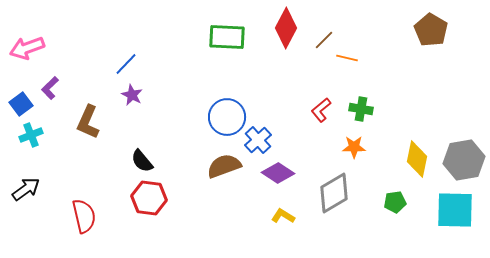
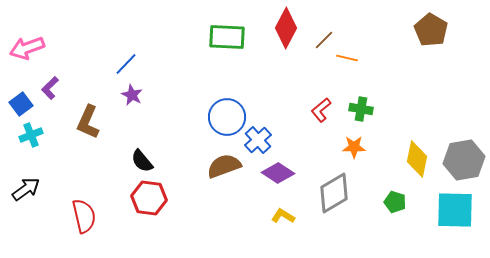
green pentagon: rotated 25 degrees clockwise
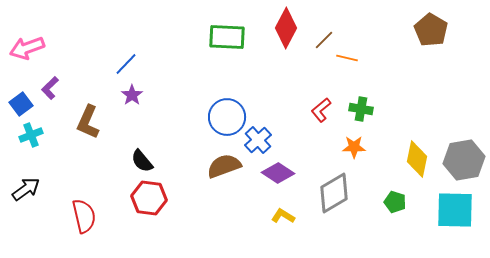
purple star: rotated 10 degrees clockwise
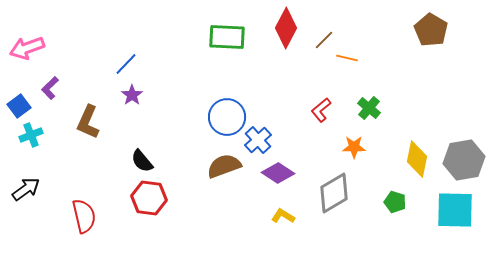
blue square: moved 2 px left, 2 px down
green cross: moved 8 px right, 1 px up; rotated 30 degrees clockwise
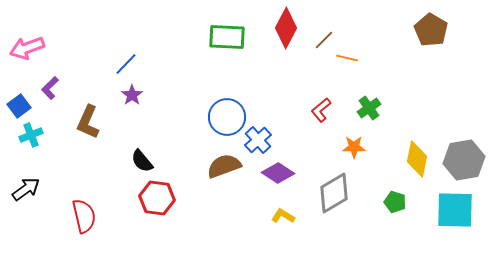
green cross: rotated 15 degrees clockwise
red hexagon: moved 8 px right
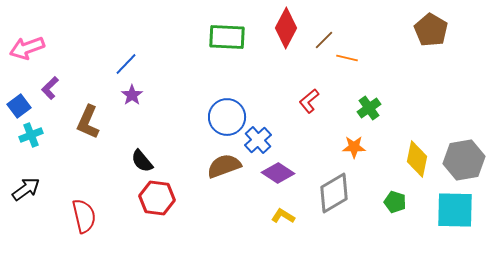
red L-shape: moved 12 px left, 9 px up
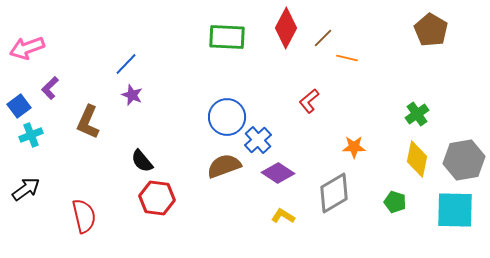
brown line: moved 1 px left, 2 px up
purple star: rotated 15 degrees counterclockwise
green cross: moved 48 px right, 6 px down
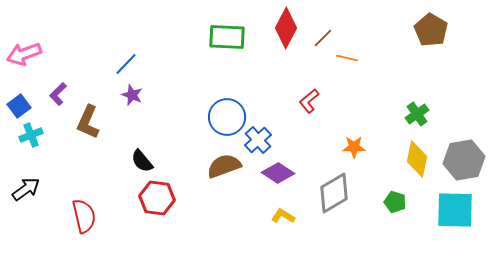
pink arrow: moved 3 px left, 6 px down
purple L-shape: moved 8 px right, 6 px down
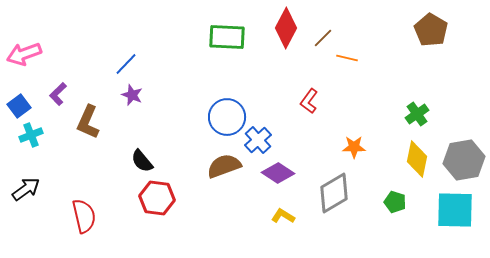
red L-shape: rotated 15 degrees counterclockwise
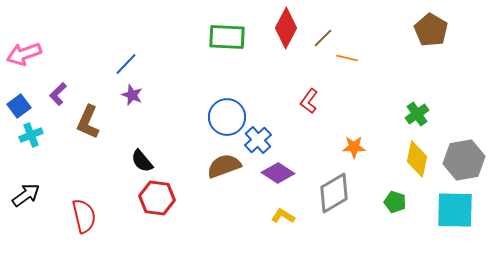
black arrow: moved 6 px down
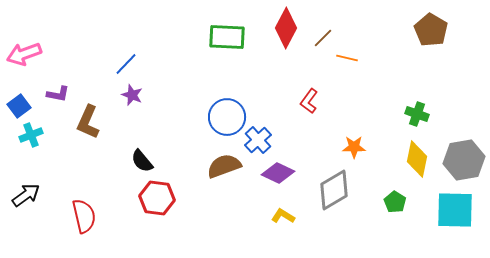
purple L-shape: rotated 125 degrees counterclockwise
green cross: rotated 35 degrees counterclockwise
purple diamond: rotated 8 degrees counterclockwise
gray diamond: moved 3 px up
green pentagon: rotated 15 degrees clockwise
